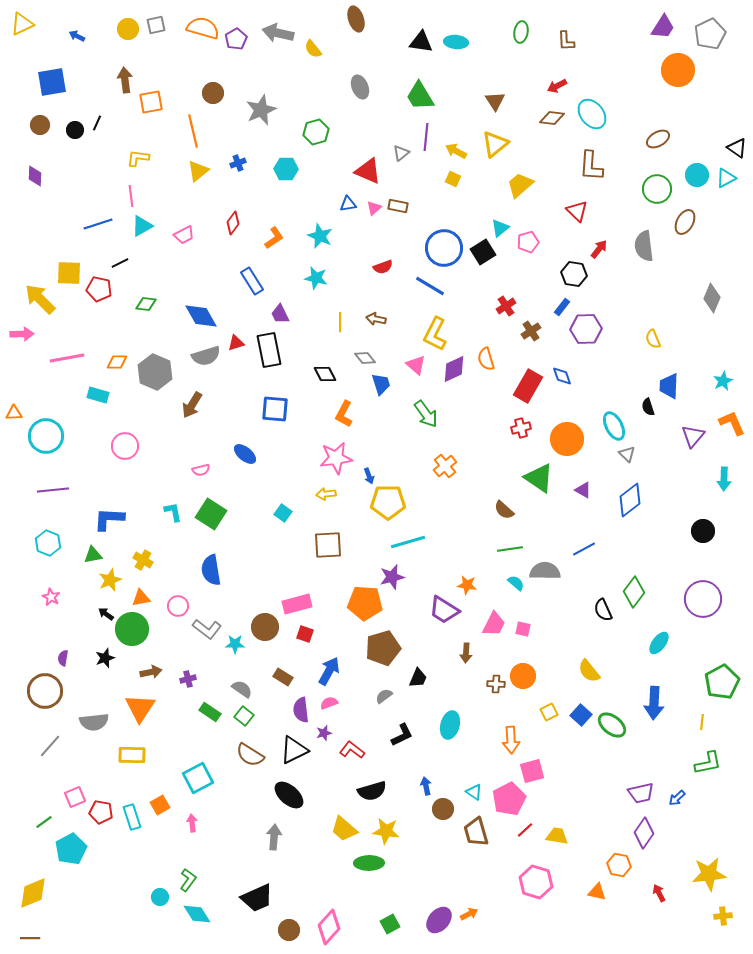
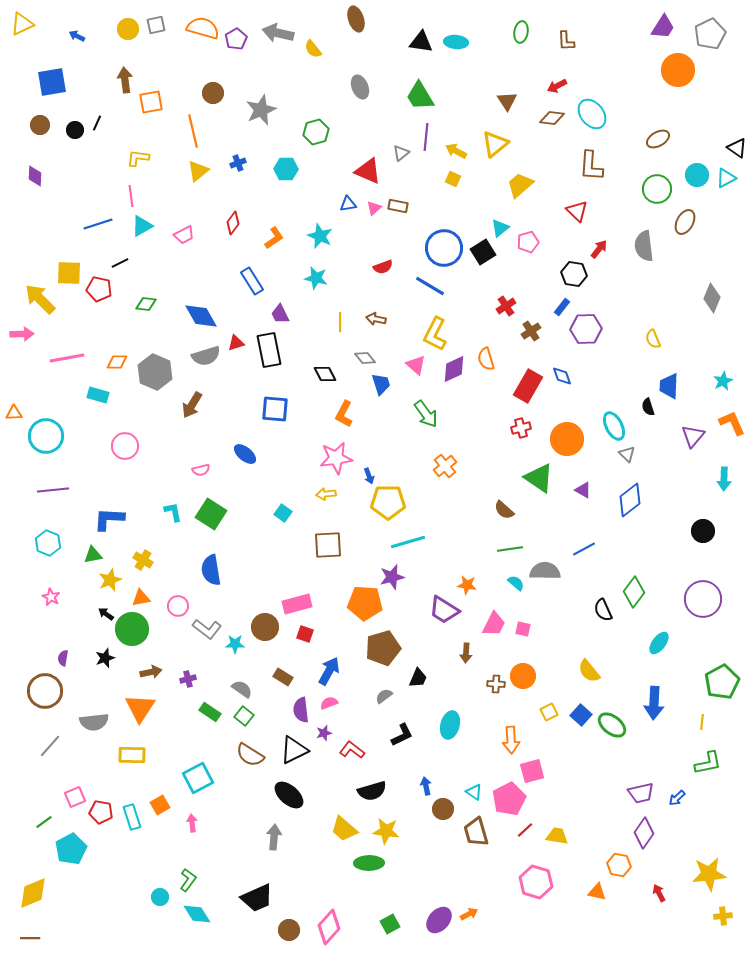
brown triangle at (495, 101): moved 12 px right
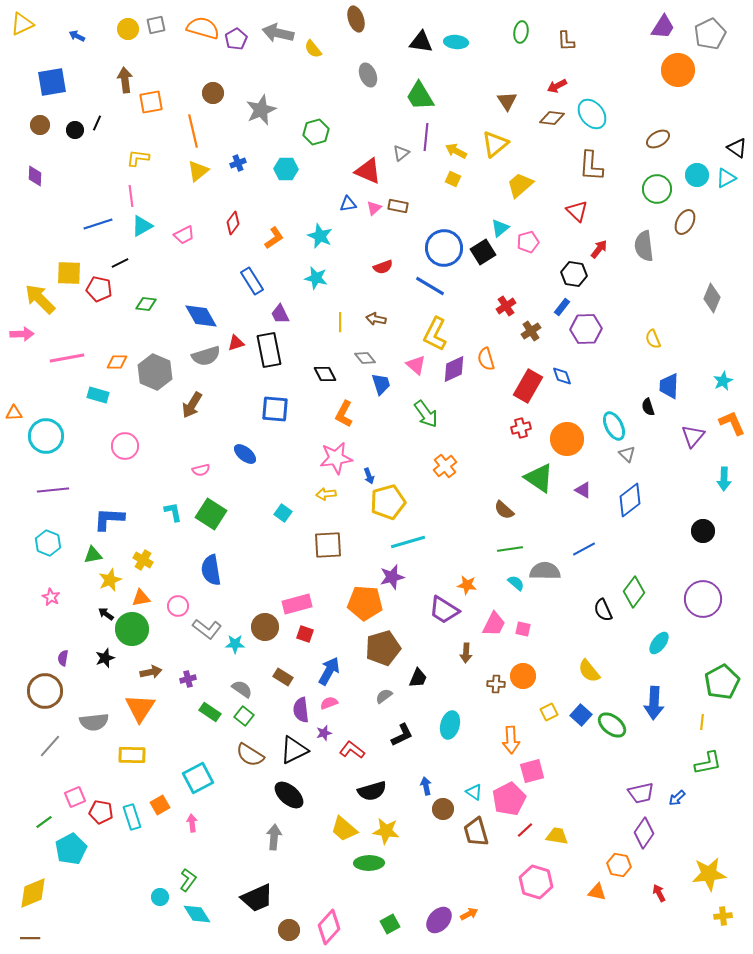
gray ellipse at (360, 87): moved 8 px right, 12 px up
yellow pentagon at (388, 502): rotated 16 degrees counterclockwise
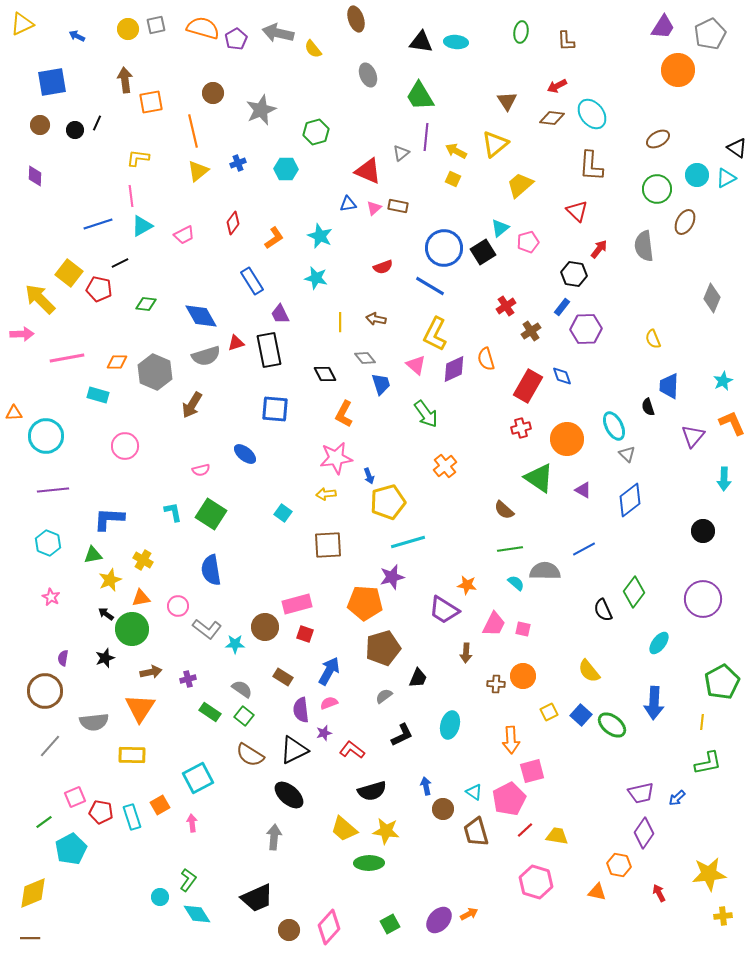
yellow square at (69, 273): rotated 36 degrees clockwise
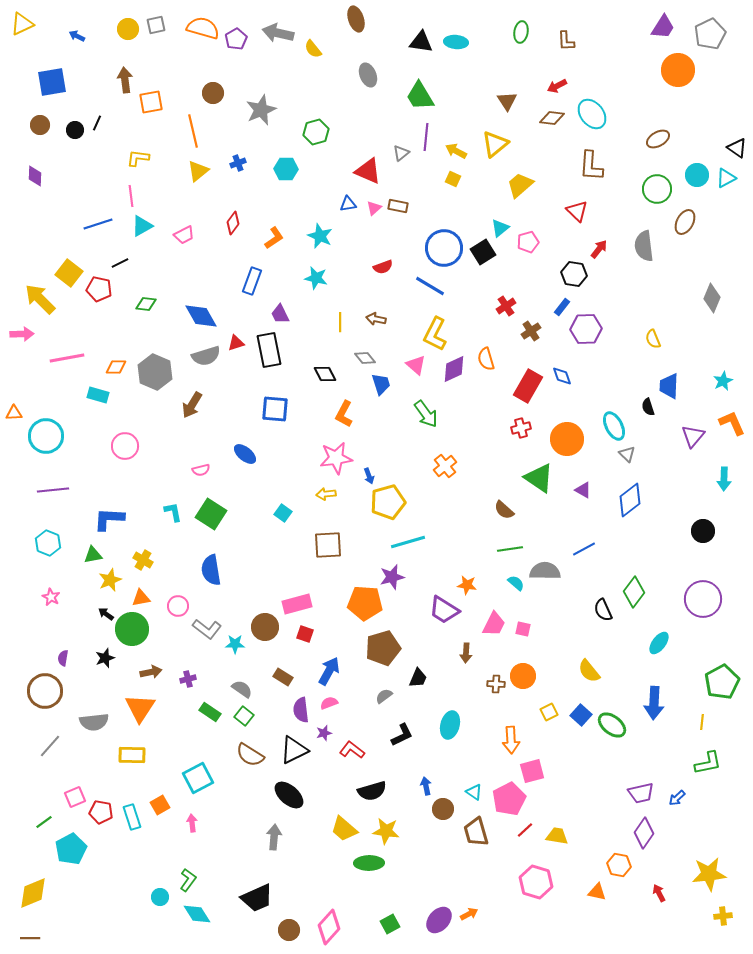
blue rectangle at (252, 281): rotated 52 degrees clockwise
orange diamond at (117, 362): moved 1 px left, 5 px down
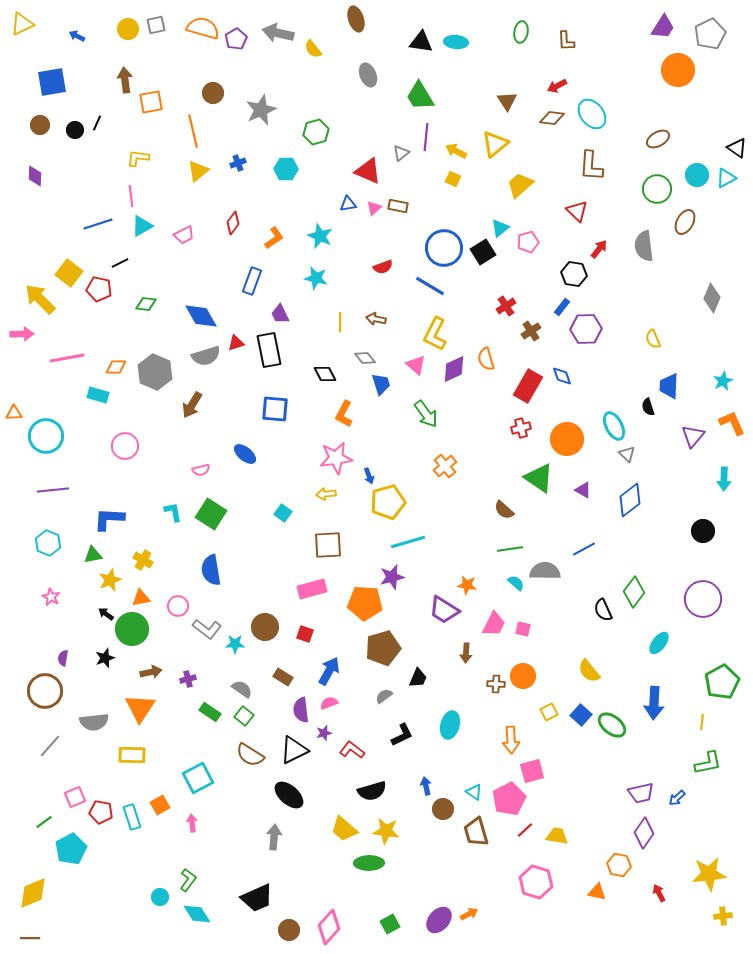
pink rectangle at (297, 604): moved 15 px right, 15 px up
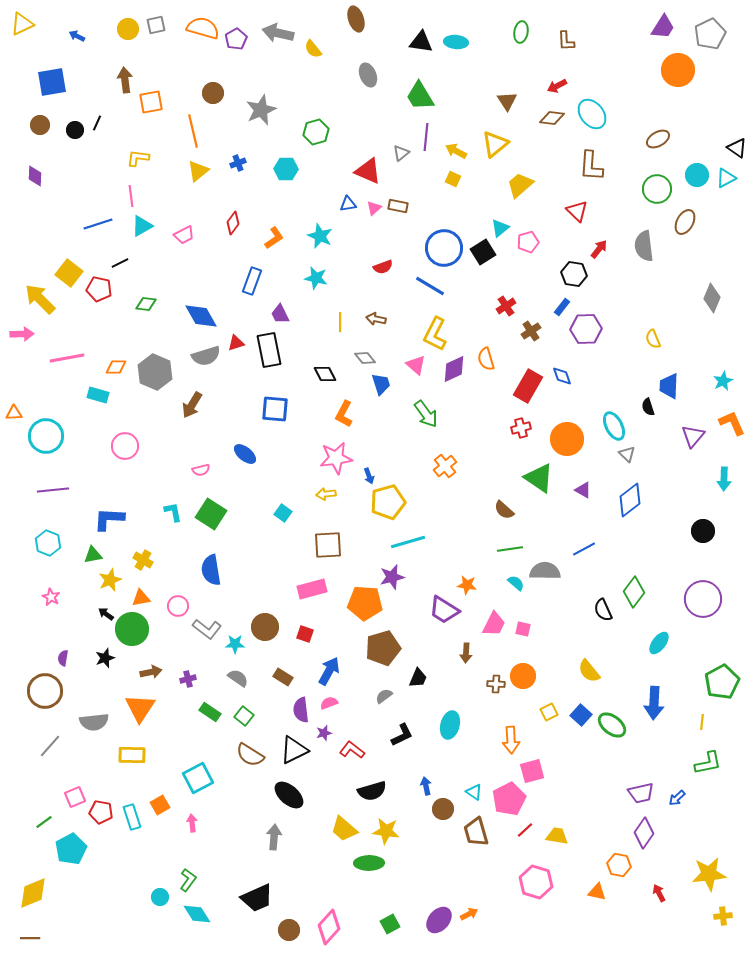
gray semicircle at (242, 689): moved 4 px left, 11 px up
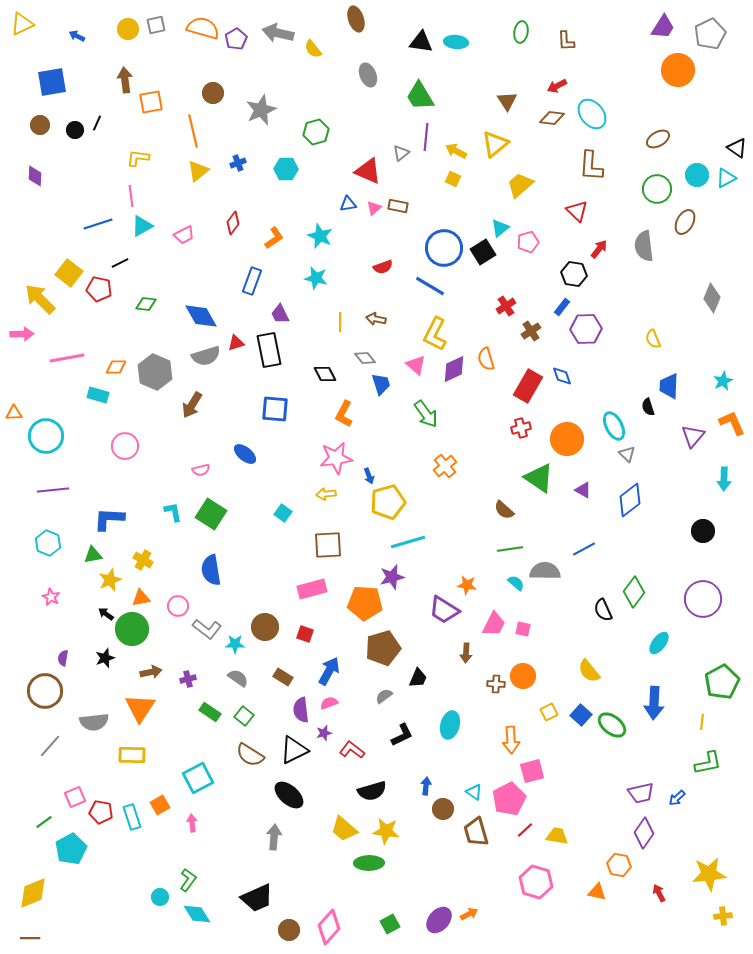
blue arrow at (426, 786): rotated 18 degrees clockwise
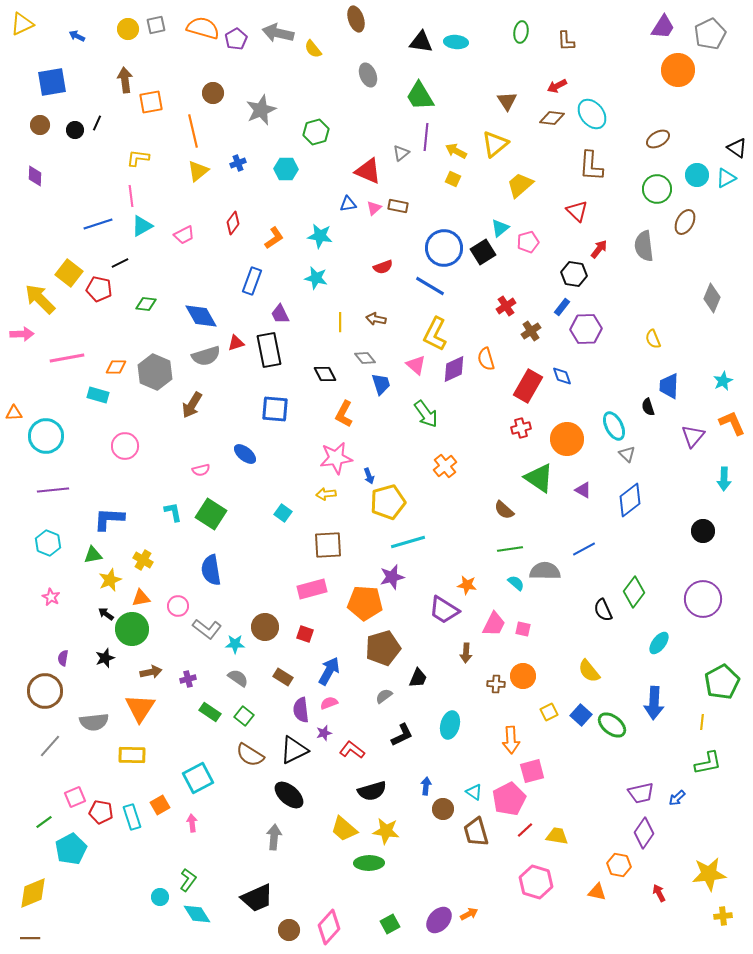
cyan star at (320, 236): rotated 15 degrees counterclockwise
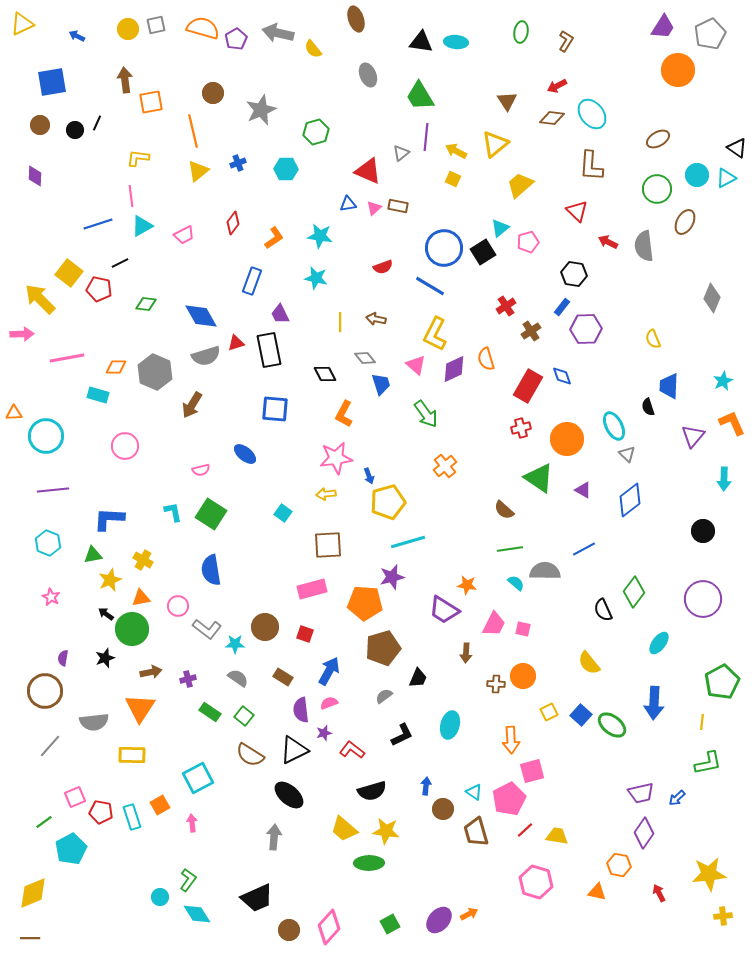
brown L-shape at (566, 41): rotated 145 degrees counterclockwise
red arrow at (599, 249): moved 9 px right, 7 px up; rotated 102 degrees counterclockwise
yellow semicircle at (589, 671): moved 8 px up
